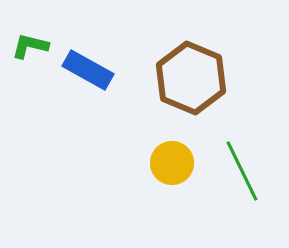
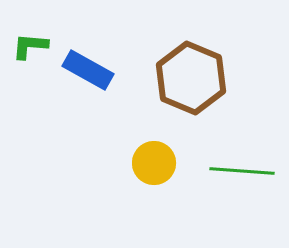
green L-shape: rotated 9 degrees counterclockwise
yellow circle: moved 18 px left
green line: rotated 60 degrees counterclockwise
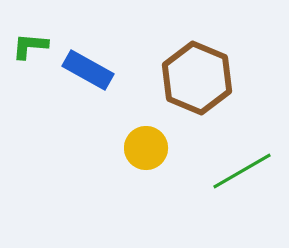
brown hexagon: moved 6 px right
yellow circle: moved 8 px left, 15 px up
green line: rotated 34 degrees counterclockwise
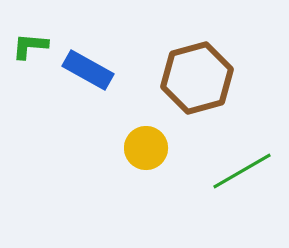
brown hexagon: rotated 22 degrees clockwise
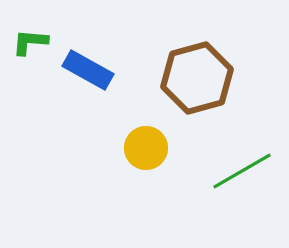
green L-shape: moved 4 px up
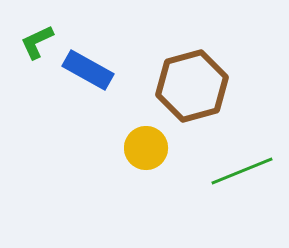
green L-shape: moved 7 px right; rotated 30 degrees counterclockwise
brown hexagon: moved 5 px left, 8 px down
green line: rotated 8 degrees clockwise
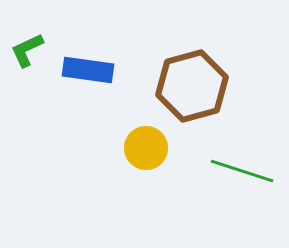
green L-shape: moved 10 px left, 8 px down
blue rectangle: rotated 21 degrees counterclockwise
green line: rotated 40 degrees clockwise
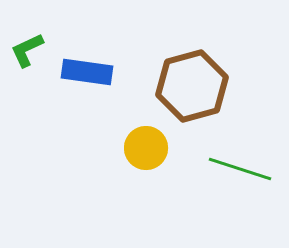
blue rectangle: moved 1 px left, 2 px down
green line: moved 2 px left, 2 px up
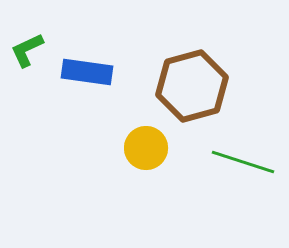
green line: moved 3 px right, 7 px up
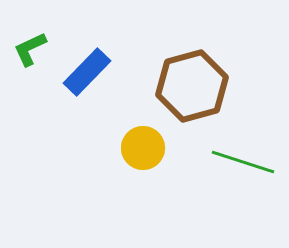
green L-shape: moved 3 px right, 1 px up
blue rectangle: rotated 54 degrees counterclockwise
yellow circle: moved 3 px left
